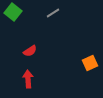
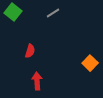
red semicircle: rotated 40 degrees counterclockwise
orange square: rotated 21 degrees counterclockwise
red arrow: moved 9 px right, 2 px down
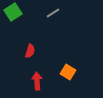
green square: rotated 18 degrees clockwise
orange square: moved 22 px left, 9 px down; rotated 14 degrees counterclockwise
